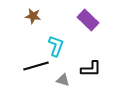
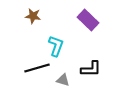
black line: moved 1 px right, 2 px down
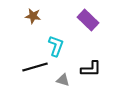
black line: moved 2 px left, 1 px up
